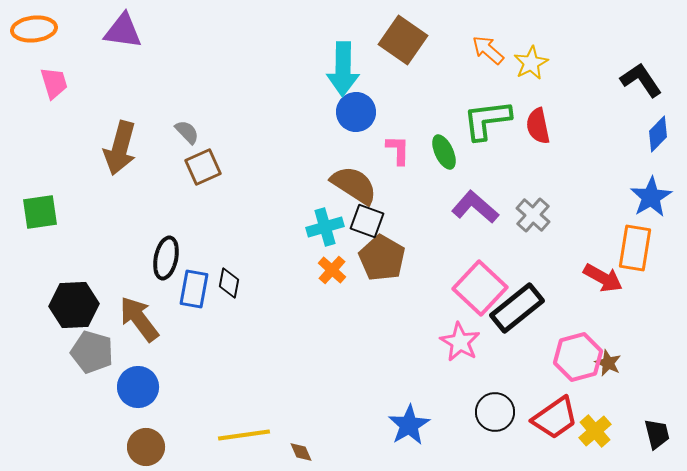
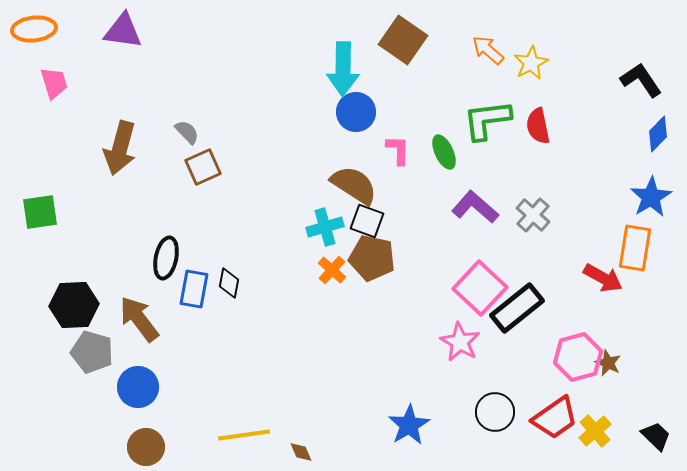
brown pentagon at (382, 258): moved 10 px left; rotated 18 degrees counterclockwise
black trapezoid at (657, 434): moved 1 px left, 2 px down; rotated 32 degrees counterclockwise
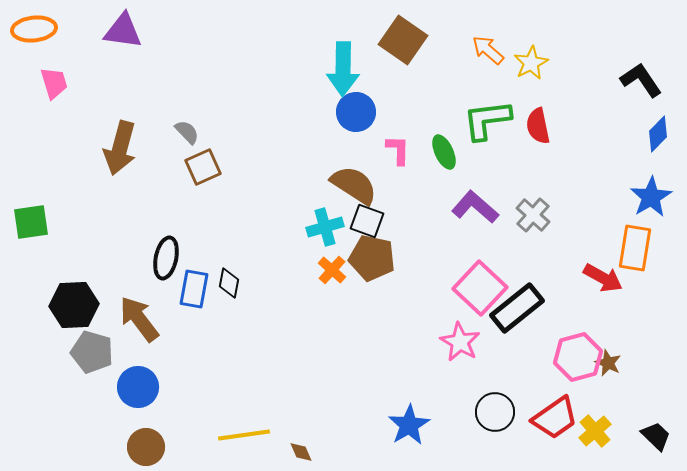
green square at (40, 212): moved 9 px left, 10 px down
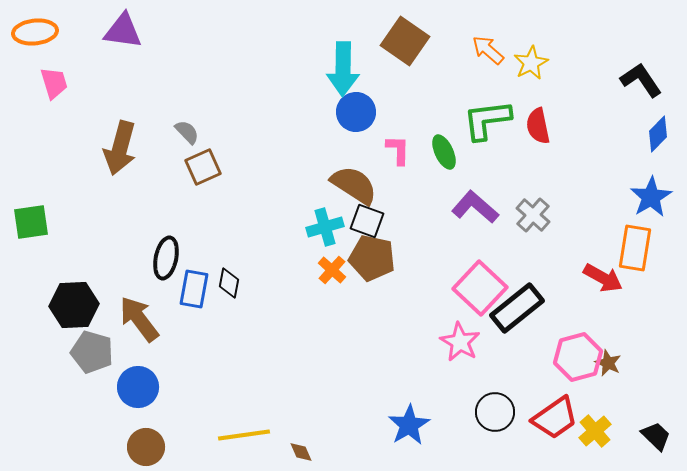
orange ellipse at (34, 29): moved 1 px right, 3 px down
brown square at (403, 40): moved 2 px right, 1 px down
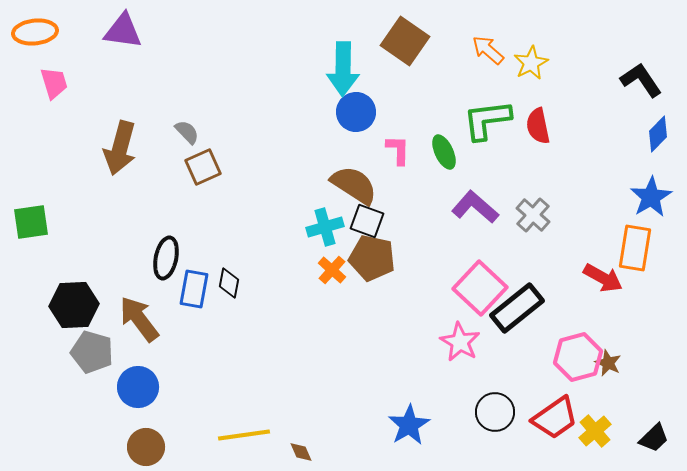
black trapezoid at (656, 436): moved 2 px left, 2 px down; rotated 92 degrees clockwise
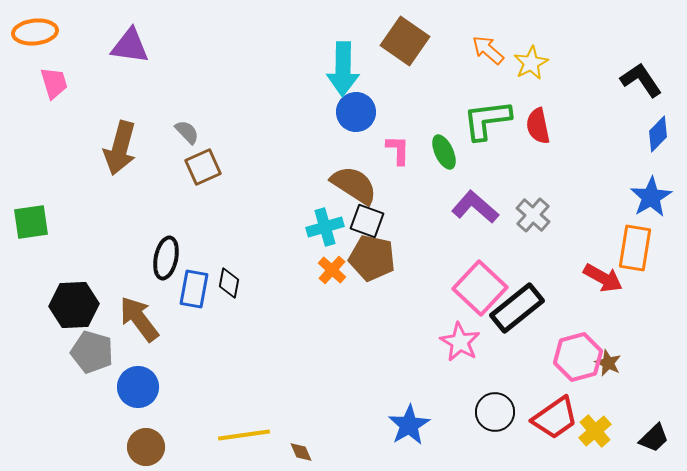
purple triangle at (123, 31): moved 7 px right, 15 px down
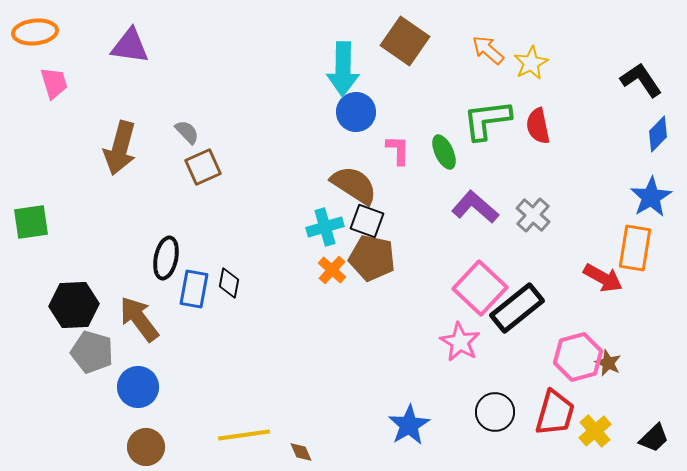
red trapezoid at (555, 418): moved 5 px up; rotated 39 degrees counterclockwise
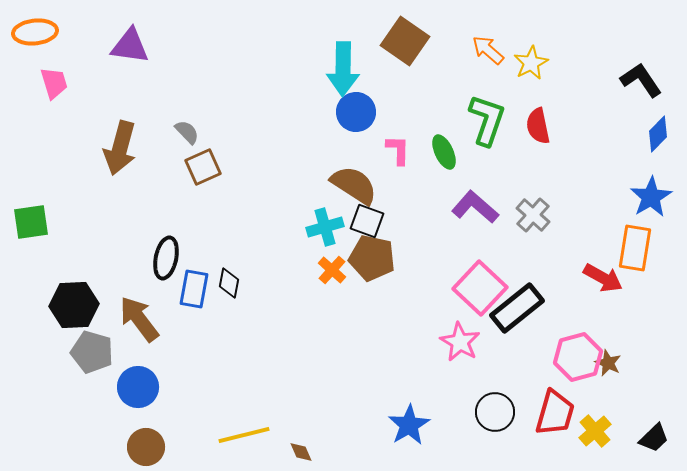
green L-shape at (487, 120): rotated 116 degrees clockwise
yellow line at (244, 435): rotated 6 degrees counterclockwise
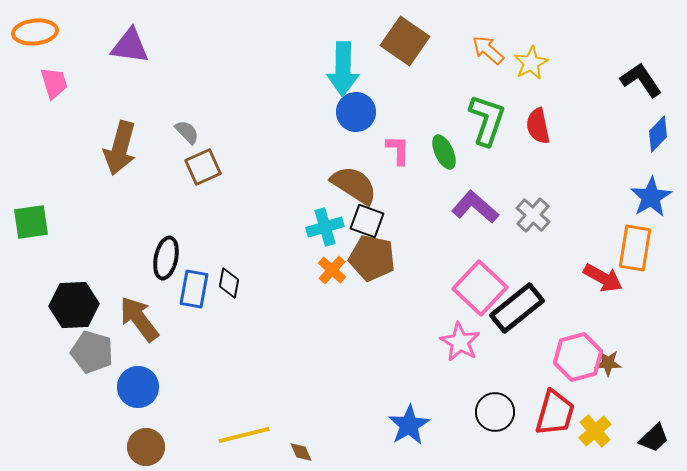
brown star at (608, 363): rotated 24 degrees counterclockwise
